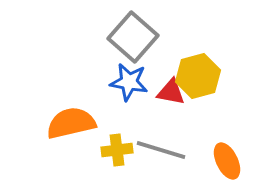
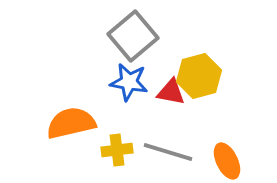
gray square: moved 1 px up; rotated 9 degrees clockwise
yellow hexagon: moved 1 px right
gray line: moved 7 px right, 2 px down
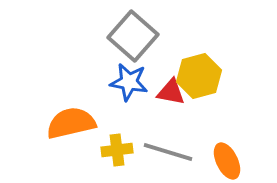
gray square: rotated 9 degrees counterclockwise
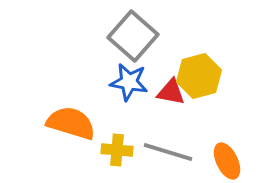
orange semicircle: rotated 30 degrees clockwise
yellow cross: rotated 12 degrees clockwise
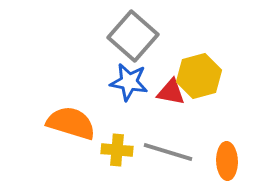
orange ellipse: rotated 24 degrees clockwise
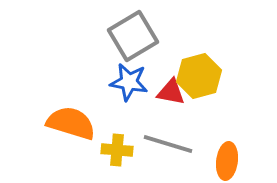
gray square: rotated 18 degrees clockwise
gray line: moved 8 px up
orange ellipse: rotated 9 degrees clockwise
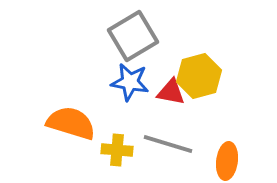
blue star: moved 1 px right
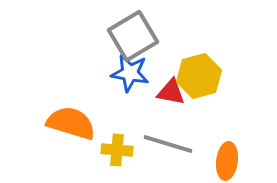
blue star: moved 9 px up
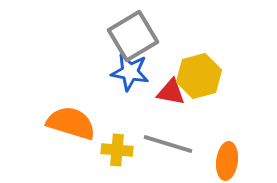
blue star: moved 1 px up
